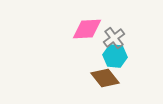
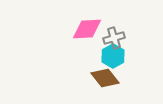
gray cross: rotated 20 degrees clockwise
cyan hexagon: moved 2 px left; rotated 25 degrees clockwise
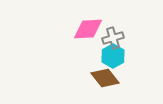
pink diamond: moved 1 px right
gray cross: moved 1 px left
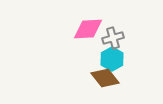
cyan hexagon: moved 1 px left, 3 px down
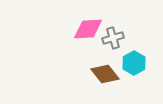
cyan hexagon: moved 22 px right, 4 px down
brown diamond: moved 4 px up
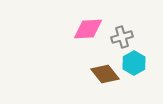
gray cross: moved 9 px right, 1 px up
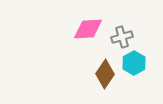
brown diamond: rotated 72 degrees clockwise
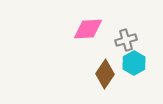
gray cross: moved 4 px right, 3 px down
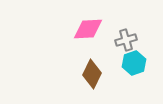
cyan hexagon: rotated 10 degrees clockwise
brown diamond: moved 13 px left; rotated 8 degrees counterclockwise
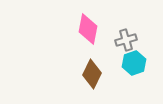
pink diamond: rotated 76 degrees counterclockwise
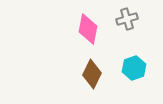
gray cross: moved 1 px right, 21 px up
cyan hexagon: moved 5 px down
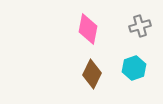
gray cross: moved 13 px right, 7 px down
